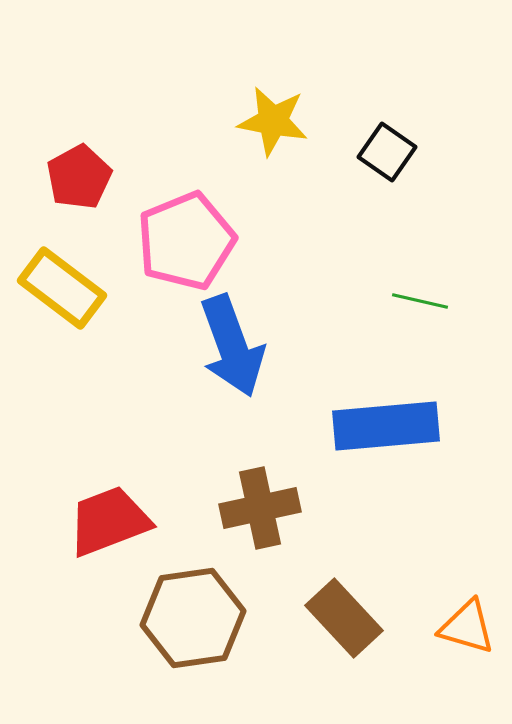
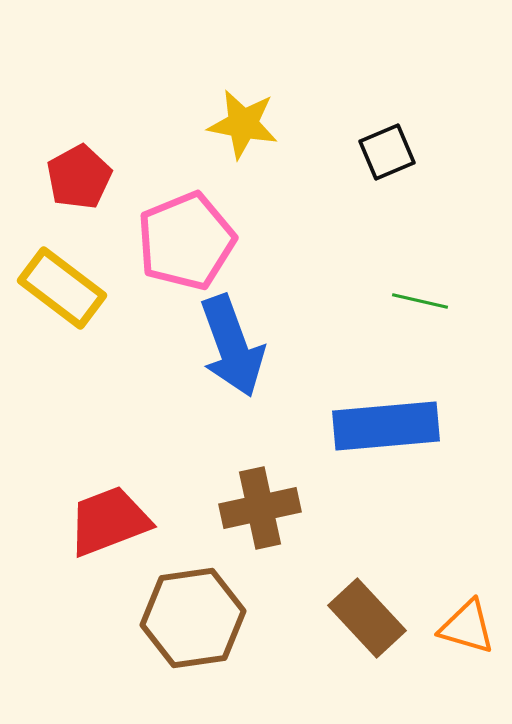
yellow star: moved 30 px left, 3 px down
black square: rotated 32 degrees clockwise
brown rectangle: moved 23 px right
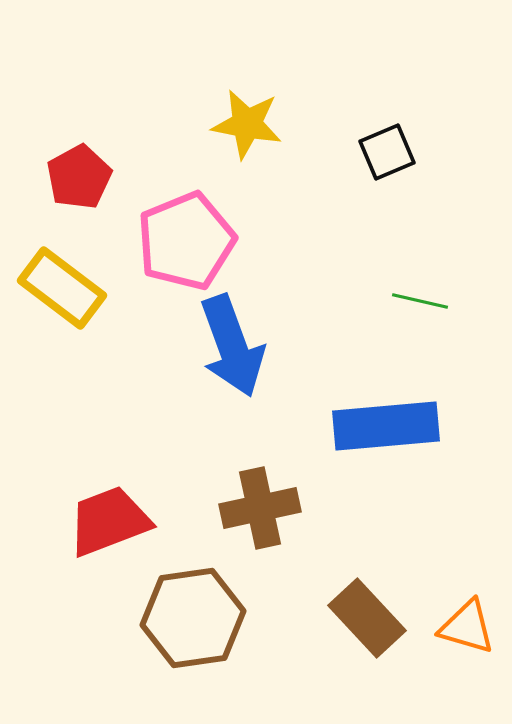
yellow star: moved 4 px right
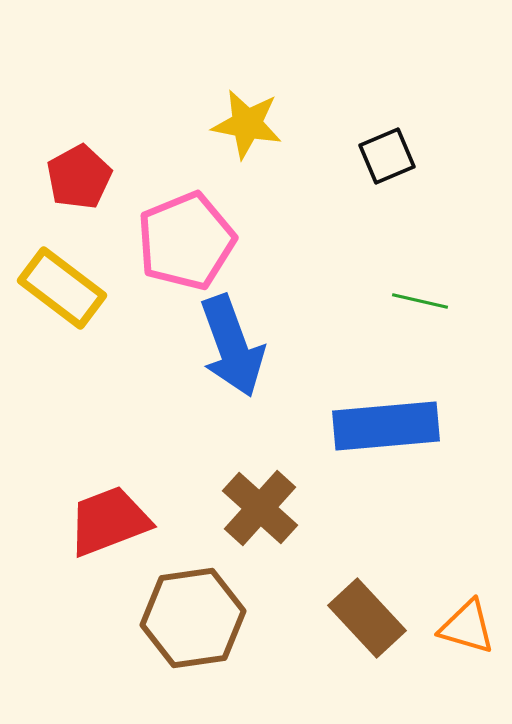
black square: moved 4 px down
brown cross: rotated 36 degrees counterclockwise
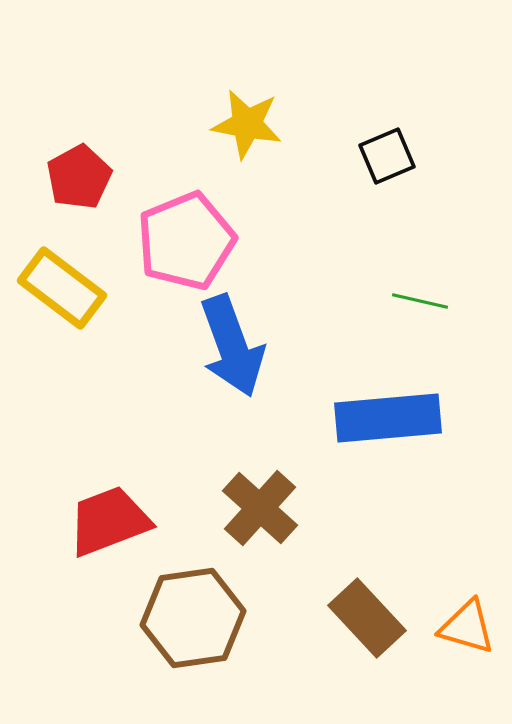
blue rectangle: moved 2 px right, 8 px up
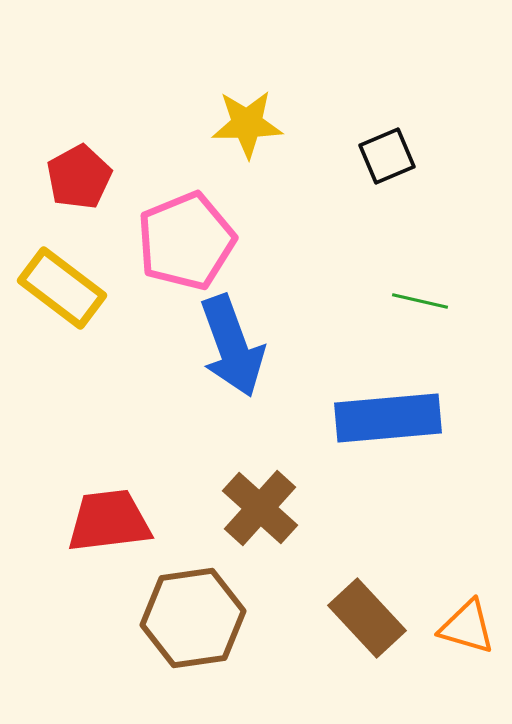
yellow star: rotated 12 degrees counterclockwise
red trapezoid: rotated 14 degrees clockwise
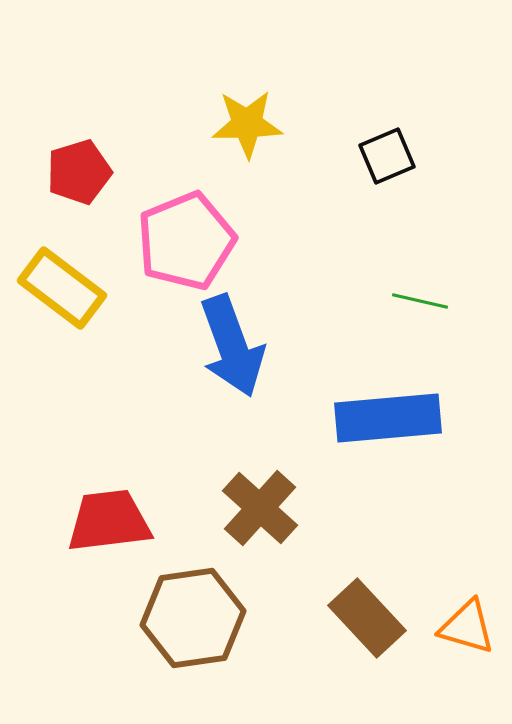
red pentagon: moved 5 px up; rotated 12 degrees clockwise
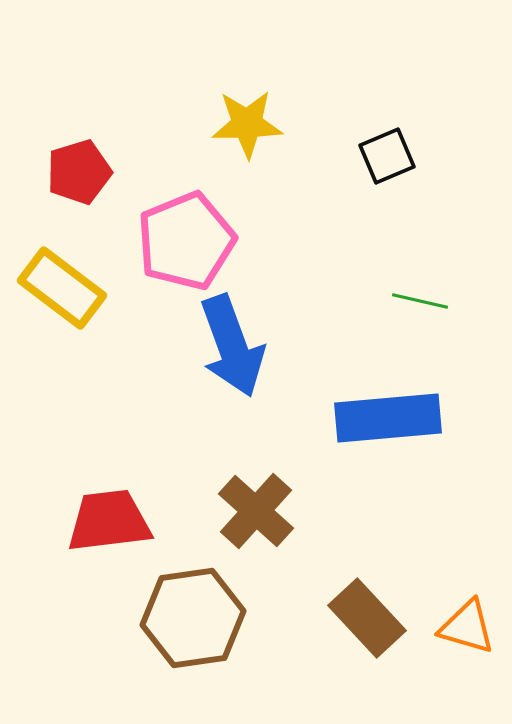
brown cross: moved 4 px left, 3 px down
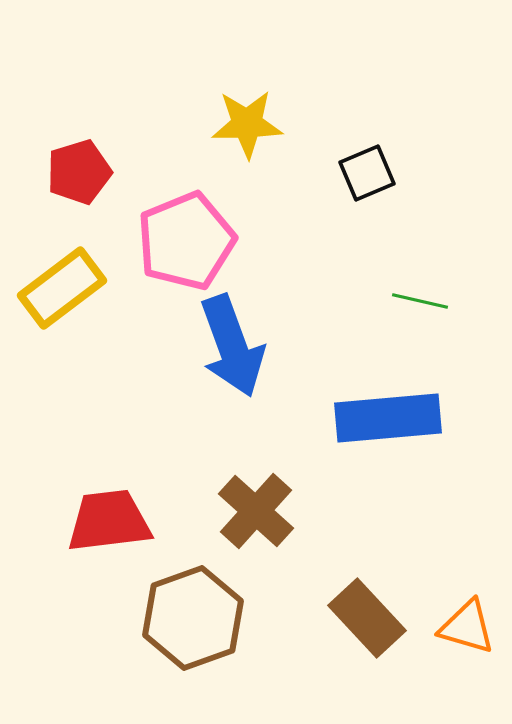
black square: moved 20 px left, 17 px down
yellow rectangle: rotated 74 degrees counterclockwise
brown hexagon: rotated 12 degrees counterclockwise
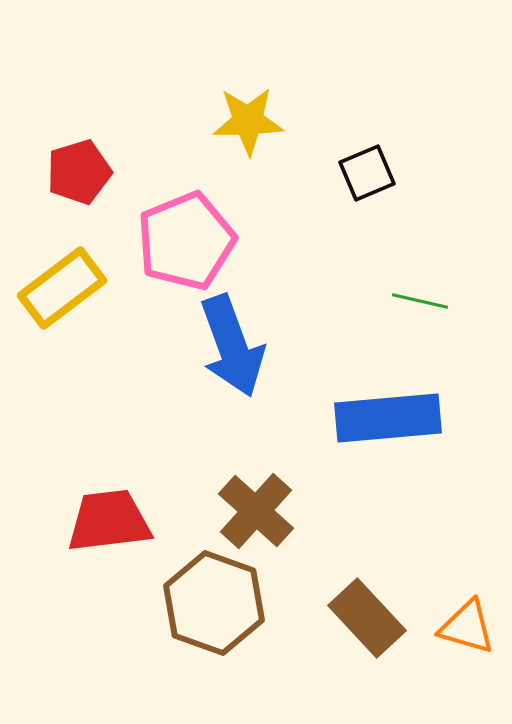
yellow star: moved 1 px right, 3 px up
brown hexagon: moved 21 px right, 15 px up; rotated 20 degrees counterclockwise
